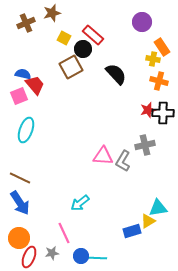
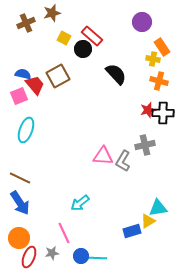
red rectangle: moved 1 px left, 1 px down
brown square: moved 13 px left, 9 px down
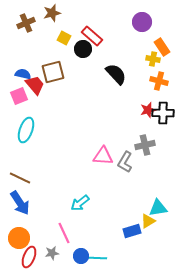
brown square: moved 5 px left, 4 px up; rotated 15 degrees clockwise
gray L-shape: moved 2 px right, 1 px down
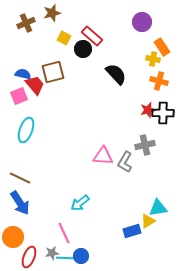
orange circle: moved 6 px left, 1 px up
cyan line: moved 31 px left
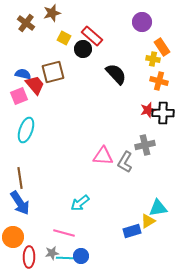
brown cross: rotated 30 degrees counterclockwise
brown line: rotated 55 degrees clockwise
pink line: rotated 50 degrees counterclockwise
red ellipse: rotated 20 degrees counterclockwise
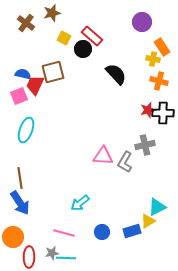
red trapezoid: rotated 115 degrees counterclockwise
cyan triangle: moved 1 px left, 1 px up; rotated 18 degrees counterclockwise
blue circle: moved 21 px right, 24 px up
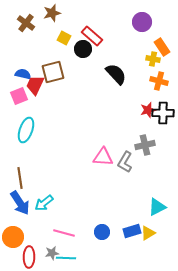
pink triangle: moved 1 px down
cyan arrow: moved 36 px left
yellow triangle: moved 12 px down
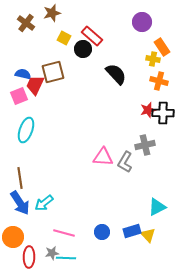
yellow triangle: moved 2 px down; rotated 42 degrees counterclockwise
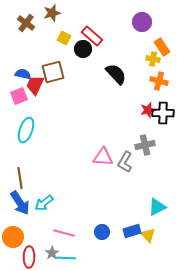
gray star: rotated 24 degrees counterclockwise
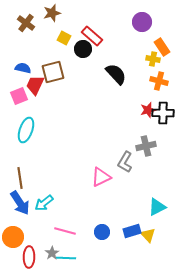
blue semicircle: moved 6 px up
gray cross: moved 1 px right, 1 px down
pink triangle: moved 2 px left, 20 px down; rotated 30 degrees counterclockwise
pink line: moved 1 px right, 2 px up
